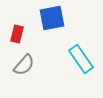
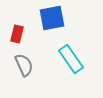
cyan rectangle: moved 10 px left
gray semicircle: rotated 65 degrees counterclockwise
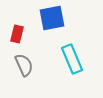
cyan rectangle: moved 1 px right; rotated 12 degrees clockwise
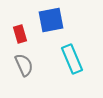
blue square: moved 1 px left, 2 px down
red rectangle: moved 3 px right; rotated 30 degrees counterclockwise
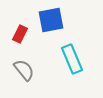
red rectangle: rotated 42 degrees clockwise
gray semicircle: moved 5 px down; rotated 15 degrees counterclockwise
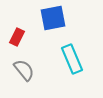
blue square: moved 2 px right, 2 px up
red rectangle: moved 3 px left, 3 px down
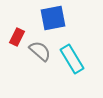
cyan rectangle: rotated 8 degrees counterclockwise
gray semicircle: moved 16 px right, 19 px up; rotated 10 degrees counterclockwise
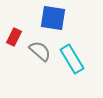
blue square: rotated 20 degrees clockwise
red rectangle: moved 3 px left
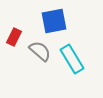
blue square: moved 1 px right, 3 px down; rotated 20 degrees counterclockwise
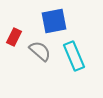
cyan rectangle: moved 2 px right, 3 px up; rotated 8 degrees clockwise
